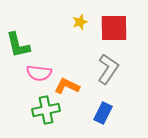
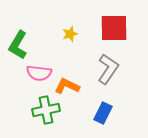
yellow star: moved 10 px left, 12 px down
green L-shape: rotated 44 degrees clockwise
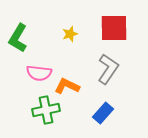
green L-shape: moved 7 px up
blue rectangle: rotated 15 degrees clockwise
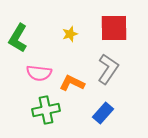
orange L-shape: moved 5 px right, 3 px up
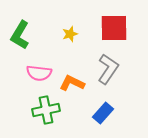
green L-shape: moved 2 px right, 3 px up
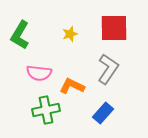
orange L-shape: moved 3 px down
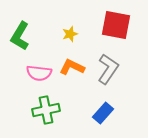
red square: moved 2 px right, 3 px up; rotated 12 degrees clockwise
green L-shape: moved 1 px down
orange L-shape: moved 19 px up
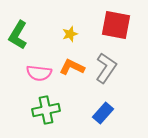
green L-shape: moved 2 px left, 1 px up
gray L-shape: moved 2 px left, 1 px up
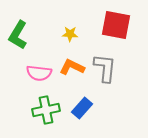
yellow star: rotated 21 degrees clockwise
gray L-shape: moved 1 px left; rotated 28 degrees counterclockwise
blue rectangle: moved 21 px left, 5 px up
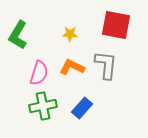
gray L-shape: moved 1 px right, 3 px up
pink semicircle: rotated 80 degrees counterclockwise
green cross: moved 3 px left, 4 px up
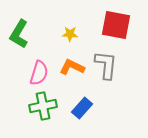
green L-shape: moved 1 px right, 1 px up
